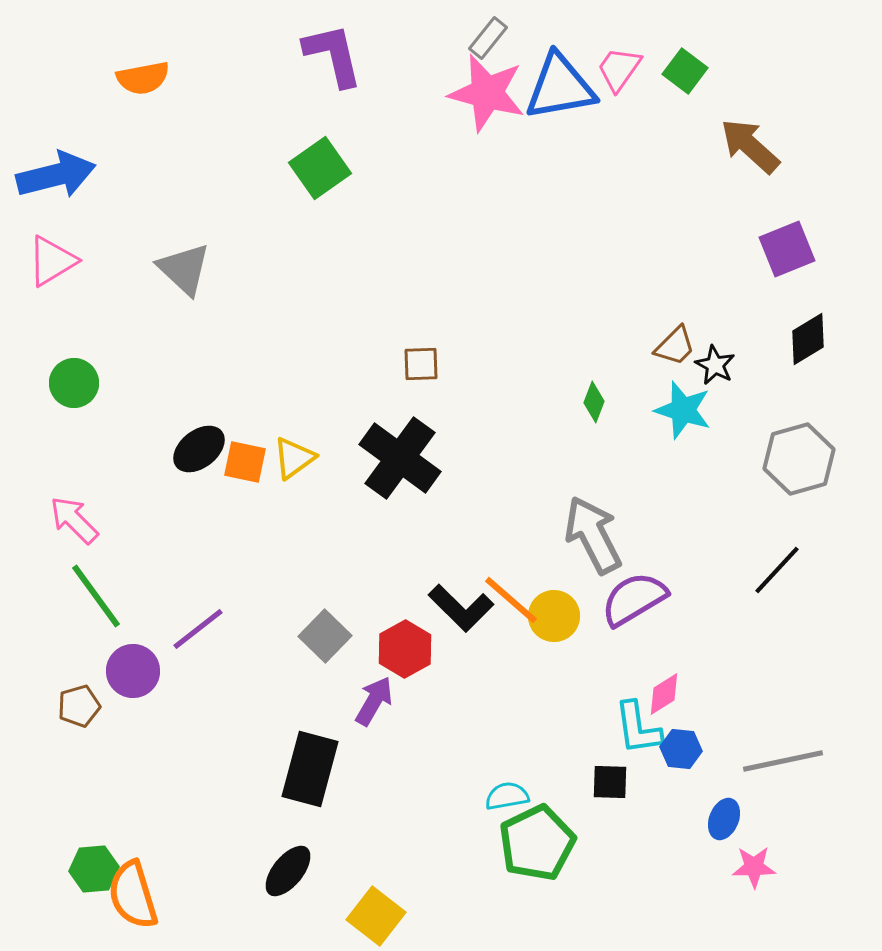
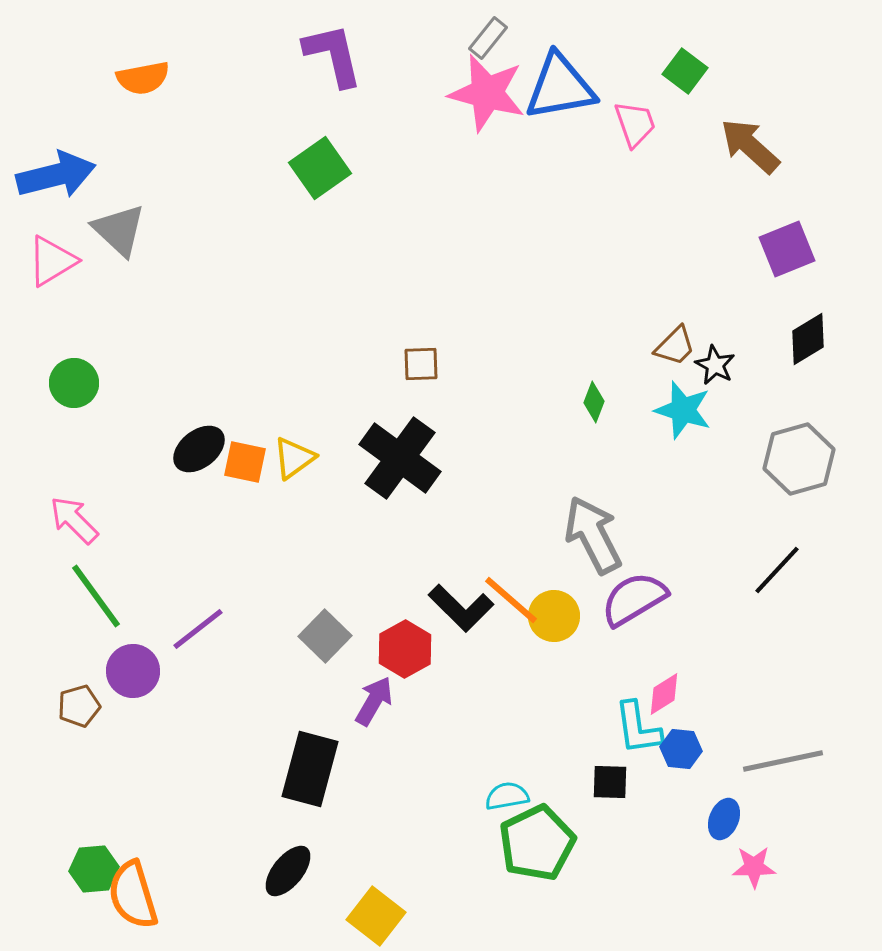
pink trapezoid at (619, 69): moved 16 px right, 55 px down; rotated 126 degrees clockwise
gray triangle at (184, 269): moved 65 px left, 39 px up
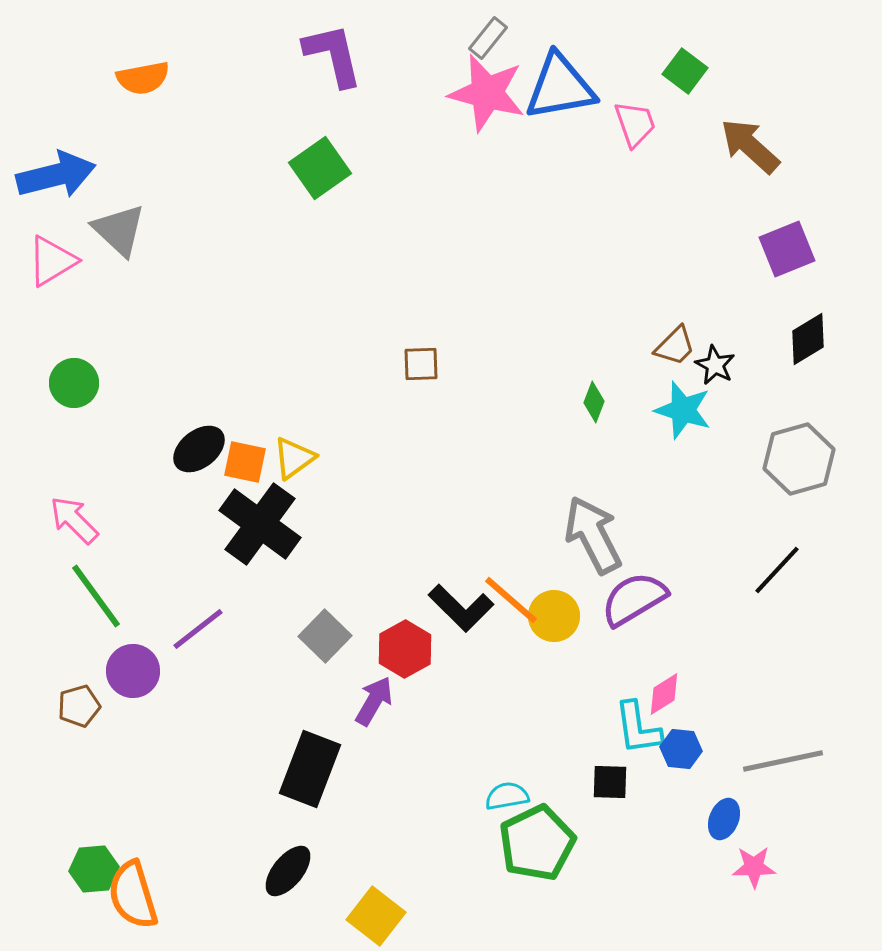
black cross at (400, 458): moved 140 px left, 66 px down
black rectangle at (310, 769): rotated 6 degrees clockwise
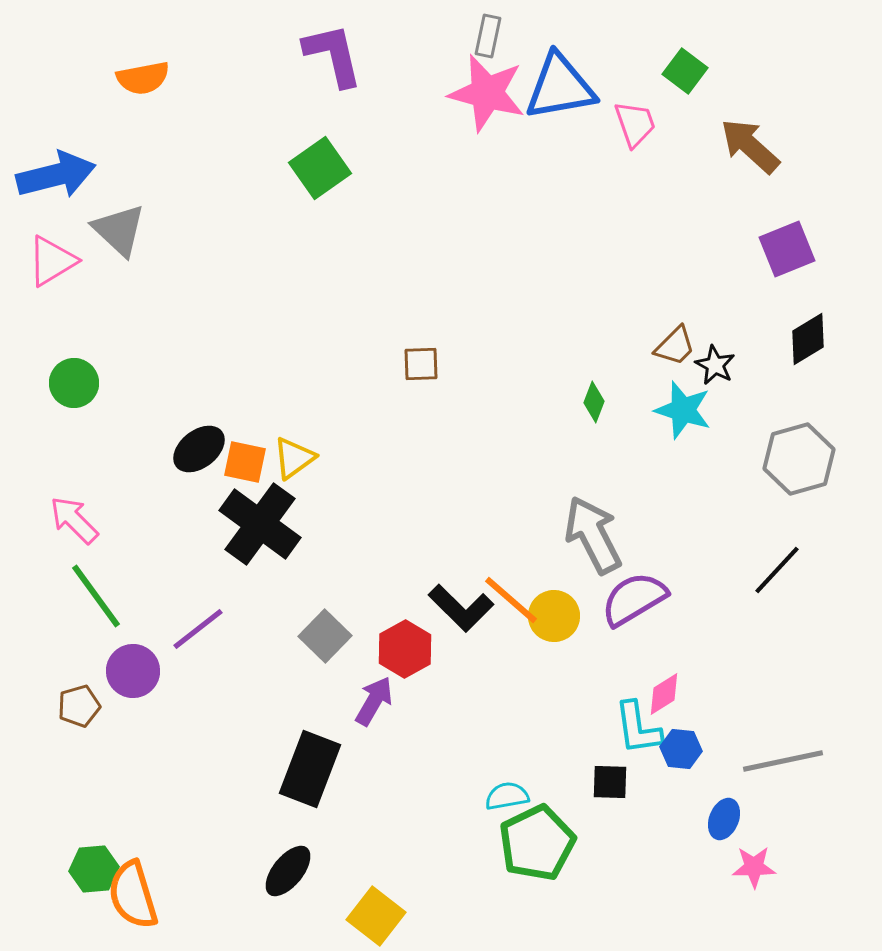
gray rectangle at (488, 38): moved 2 px up; rotated 27 degrees counterclockwise
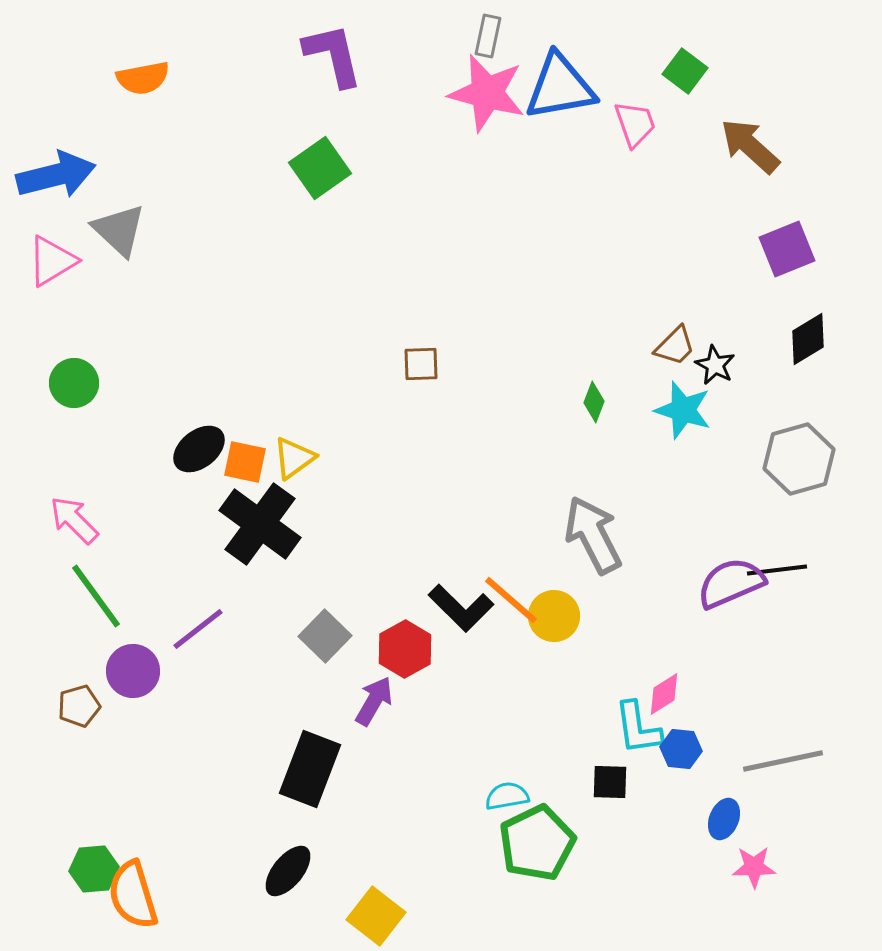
black line at (777, 570): rotated 40 degrees clockwise
purple semicircle at (634, 599): moved 97 px right, 16 px up; rotated 8 degrees clockwise
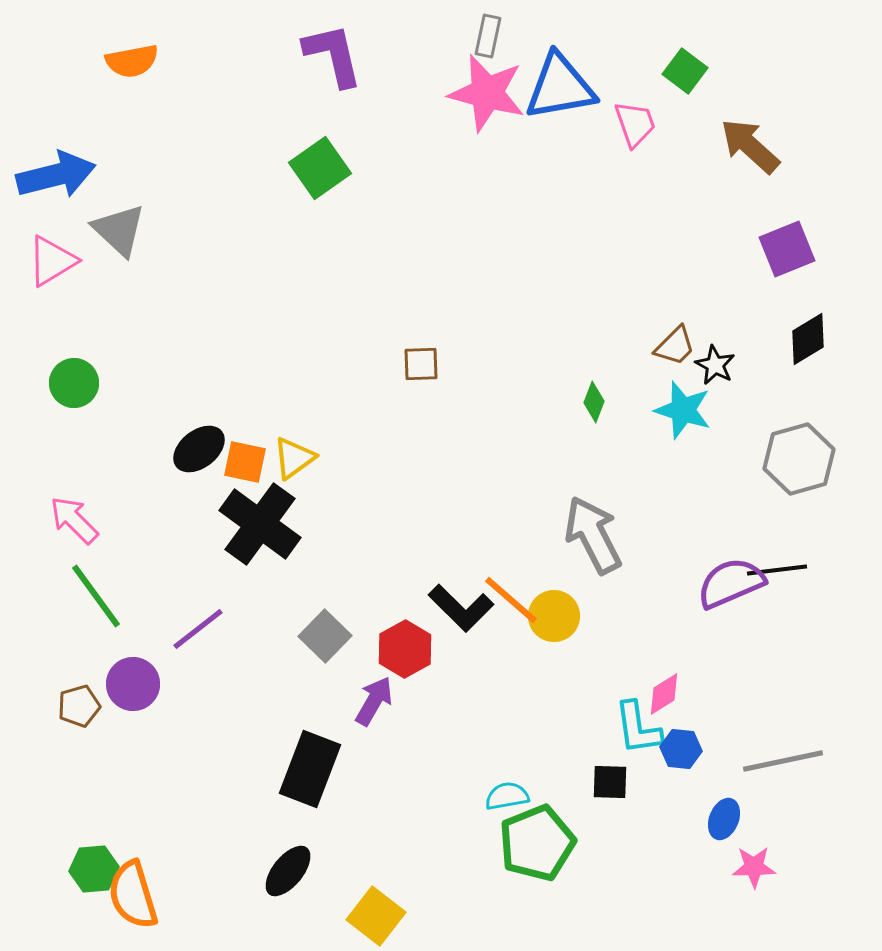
orange semicircle at (143, 78): moved 11 px left, 17 px up
purple circle at (133, 671): moved 13 px down
green pentagon at (537, 843): rotated 4 degrees clockwise
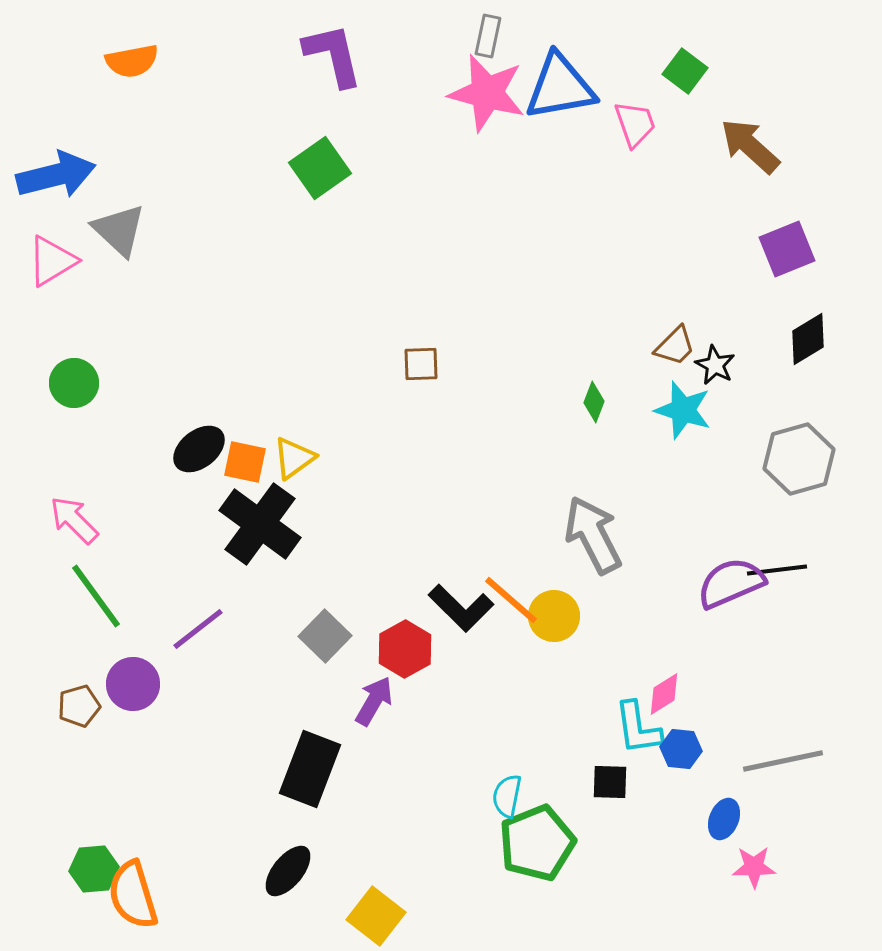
cyan semicircle at (507, 796): rotated 69 degrees counterclockwise
